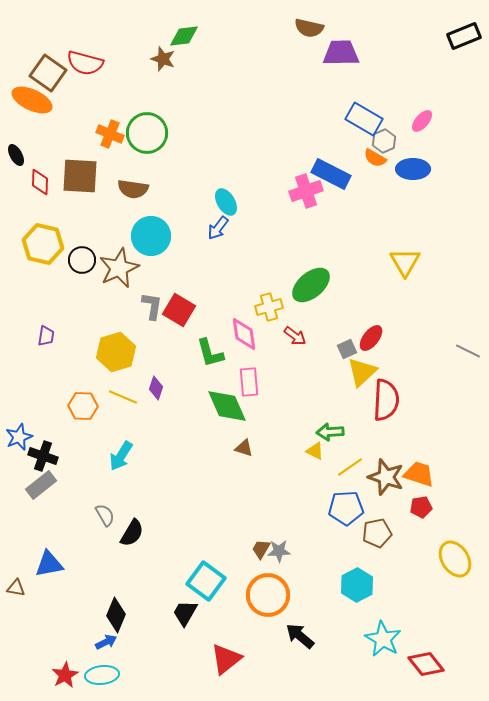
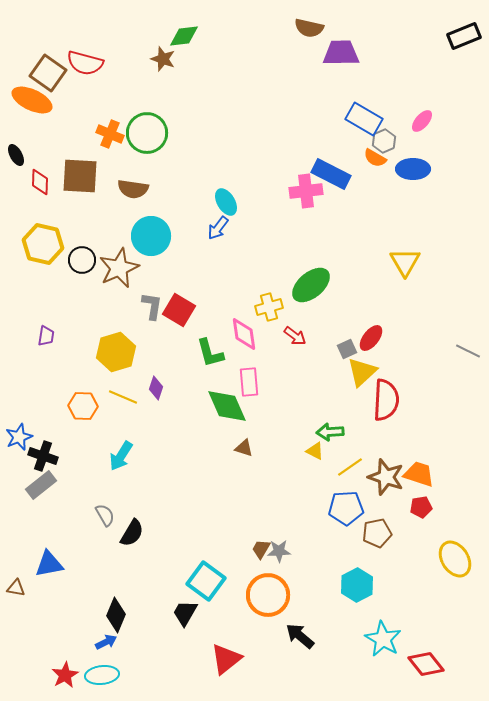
pink cross at (306, 191): rotated 12 degrees clockwise
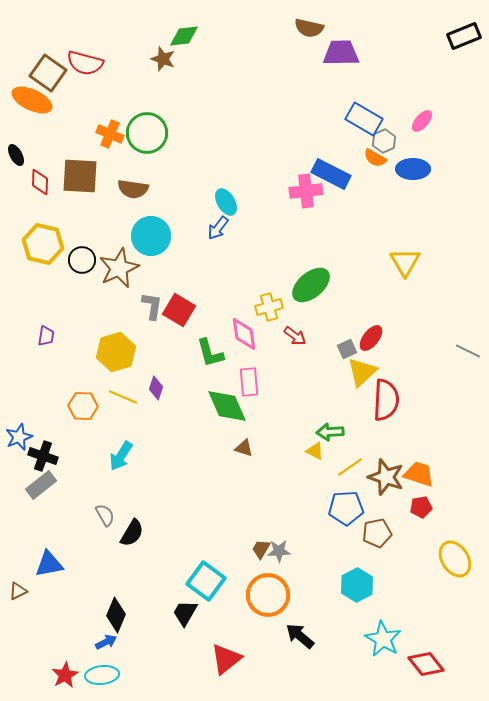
brown triangle at (16, 588): moved 2 px right, 3 px down; rotated 36 degrees counterclockwise
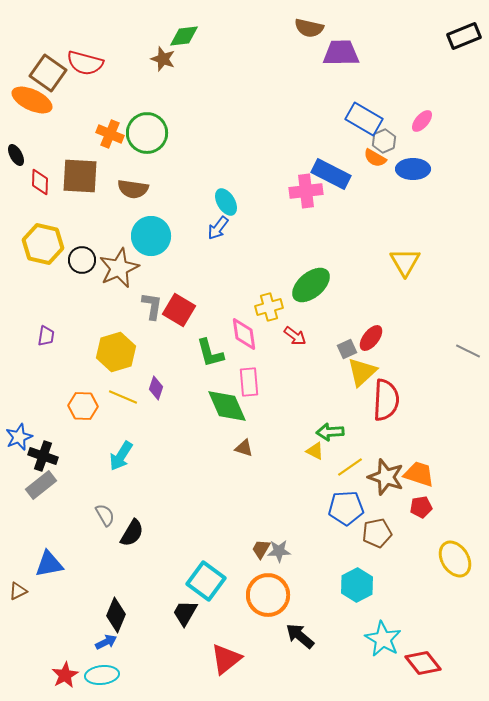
red diamond at (426, 664): moved 3 px left, 1 px up
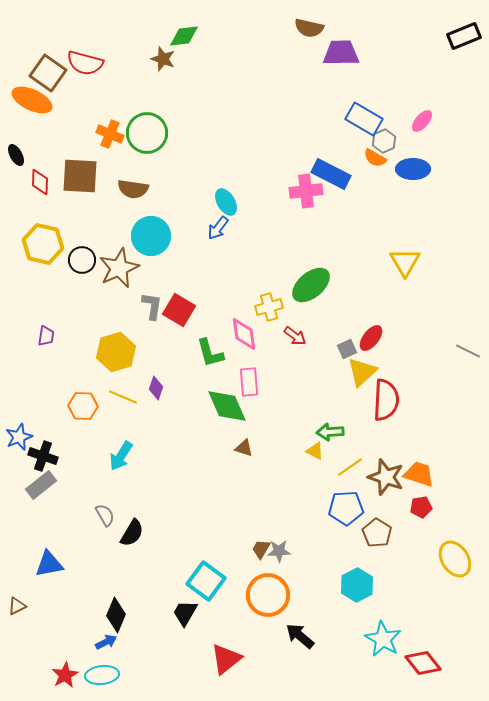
brown pentagon at (377, 533): rotated 28 degrees counterclockwise
brown triangle at (18, 591): moved 1 px left, 15 px down
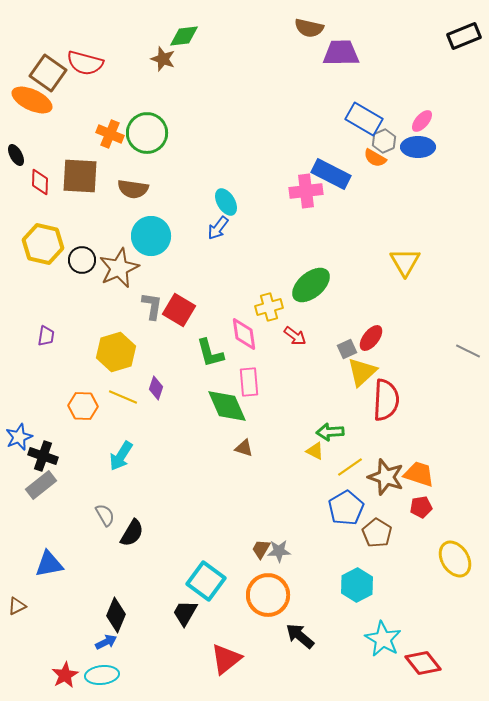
blue ellipse at (413, 169): moved 5 px right, 22 px up
blue pentagon at (346, 508): rotated 28 degrees counterclockwise
